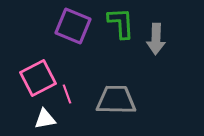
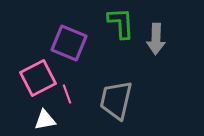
purple square: moved 4 px left, 17 px down
gray trapezoid: rotated 78 degrees counterclockwise
white triangle: moved 1 px down
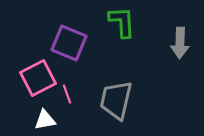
green L-shape: moved 1 px right, 1 px up
gray arrow: moved 24 px right, 4 px down
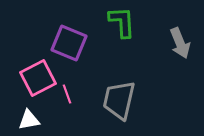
gray arrow: rotated 24 degrees counterclockwise
gray trapezoid: moved 3 px right
white triangle: moved 16 px left
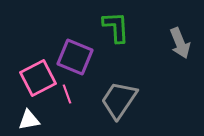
green L-shape: moved 6 px left, 5 px down
purple square: moved 6 px right, 14 px down
gray trapezoid: rotated 21 degrees clockwise
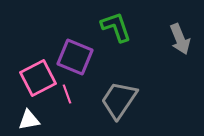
green L-shape: rotated 16 degrees counterclockwise
gray arrow: moved 4 px up
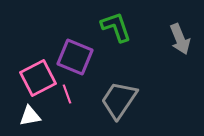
white triangle: moved 1 px right, 4 px up
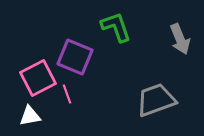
gray trapezoid: moved 37 px right; rotated 36 degrees clockwise
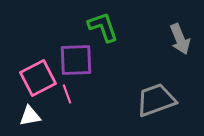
green L-shape: moved 13 px left
purple square: moved 1 px right, 3 px down; rotated 24 degrees counterclockwise
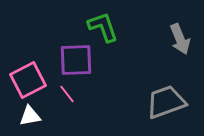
pink square: moved 10 px left, 2 px down
pink line: rotated 18 degrees counterclockwise
gray trapezoid: moved 10 px right, 2 px down
